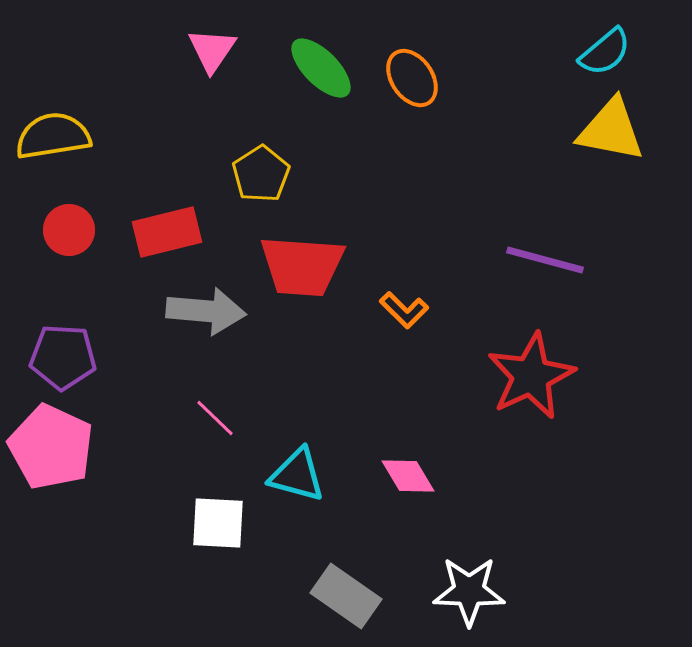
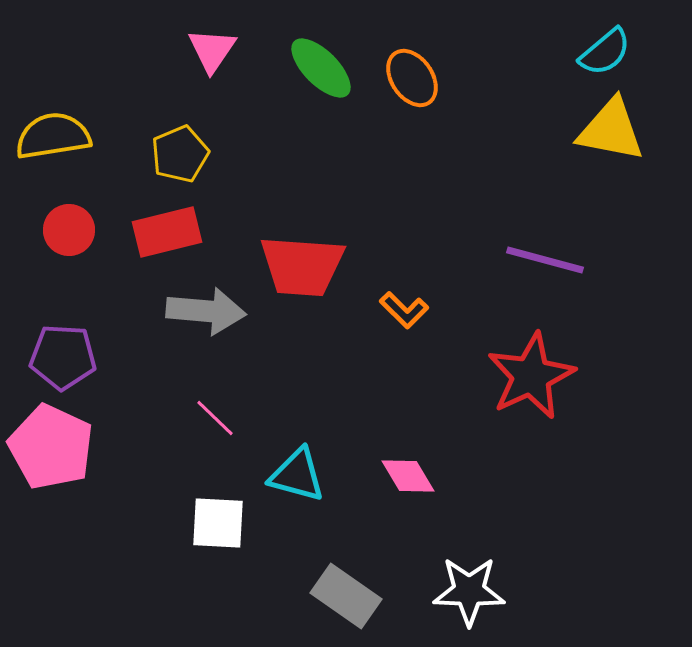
yellow pentagon: moved 81 px left, 20 px up; rotated 10 degrees clockwise
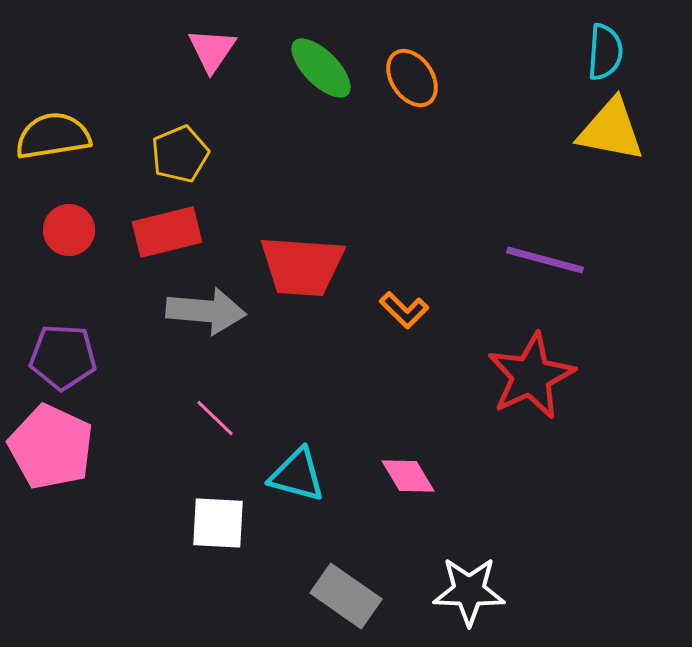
cyan semicircle: rotated 46 degrees counterclockwise
